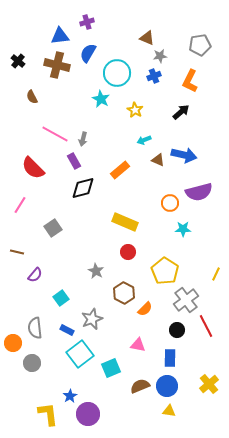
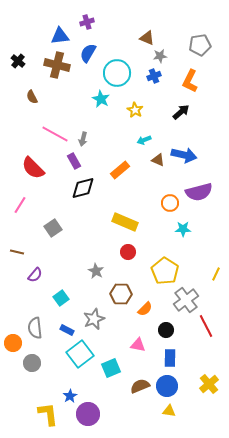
brown hexagon at (124, 293): moved 3 px left, 1 px down; rotated 25 degrees counterclockwise
gray star at (92, 319): moved 2 px right
black circle at (177, 330): moved 11 px left
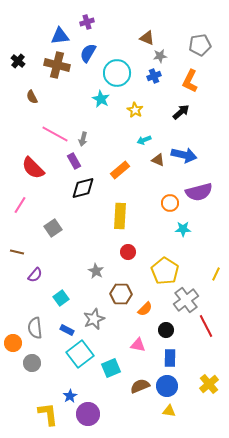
yellow rectangle at (125, 222): moved 5 px left, 6 px up; rotated 70 degrees clockwise
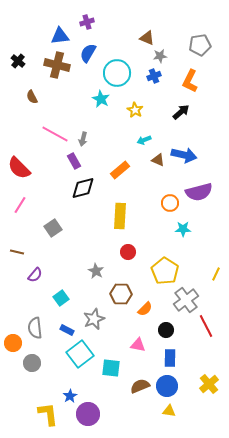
red semicircle at (33, 168): moved 14 px left
cyan square at (111, 368): rotated 30 degrees clockwise
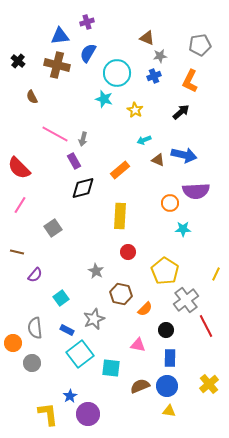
cyan star at (101, 99): moved 3 px right; rotated 12 degrees counterclockwise
purple semicircle at (199, 192): moved 3 px left, 1 px up; rotated 12 degrees clockwise
brown hexagon at (121, 294): rotated 10 degrees clockwise
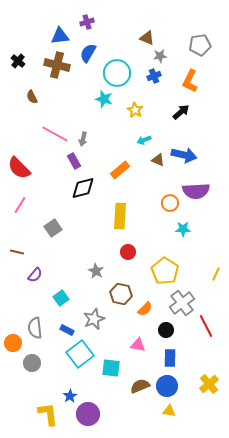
gray cross at (186, 300): moved 4 px left, 3 px down
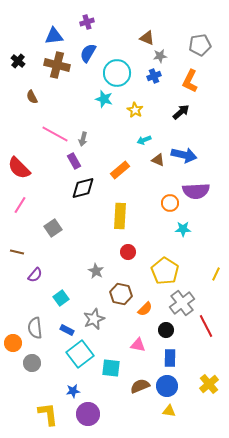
blue triangle at (60, 36): moved 6 px left
blue star at (70, 396): moved 3 px right, 5 px up; rotated 24 degrees clockwise
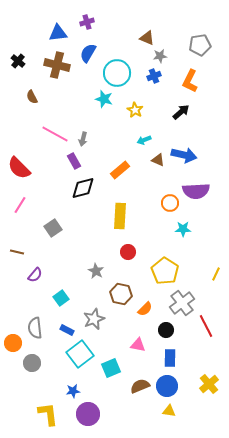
blue triangle at (54, 36): moved 4 px right, 3 px up
cyan square at (111, 368): rotated 30 degrees counterclockwise
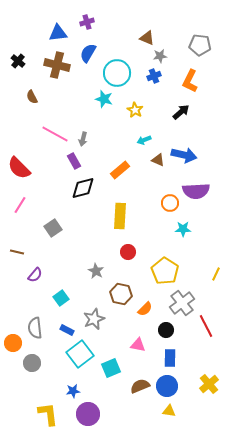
gray pentagon at (200, 45): rotated 15 degrees clockwise
